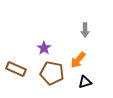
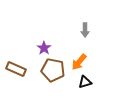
orange arrow: moved 1 px right, 2 px down
brown pentagon: moved 1 px right, 3 px up
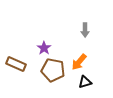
brown rectangle: moved 5 px up
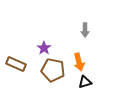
orange arrow: rotated 54 degrees counterclockwise
